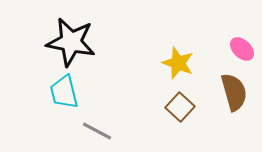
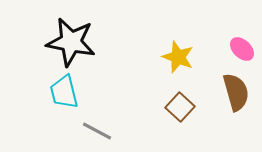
yellow star: moved 6 px up
brown semicircle: moved 2 px right
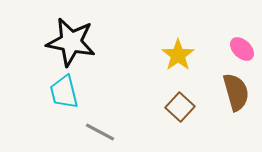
yellow star: moved 2 px up; rotated 16 degrees clockwise
gray line: moved 3 px right, 1 px down
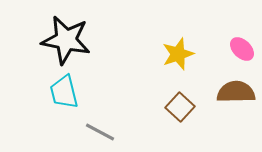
black star: moved 5 px left, 2 px up
yellow star: moved 1 px up; rotated 16 degrees clockwise
brown semicircle: rotated 75 degrees counterclockwise
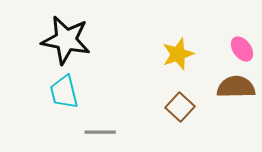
pink ellipse: rotated 10 degrees clockwise
brown semicircle: moved 5 px up
gray line: rotated 28 degrees counterclockwise
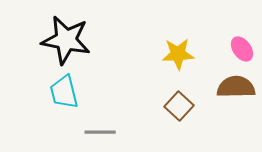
yellow star: rotated 16 degrees clockwise
brown square: moved 1 px left, 1 px up
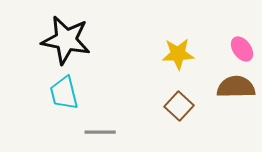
cyan trapezoid: moved 1 px down
